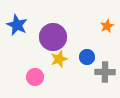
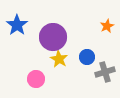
blue star: rotated 10 degrees clockwise
yellow star: rotated 24 degrees counterclockwise
gray cross: rotated 18 degrees counterclockwise
pink circle: moved 1 px right, 2 px down
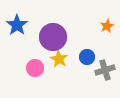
gray cross: moved 2 px up
pink circle: moved 1 px left, 11 px up
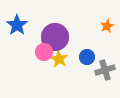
purple circle: moved 2 px right
pink circle: moved 9 px right, 16 px up
